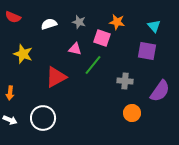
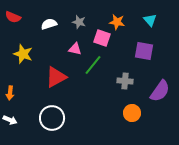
cyan triangle: moved 4 px left, 6 px up
purple square: moved 3 px left
white circle: moved 9 px right
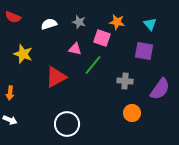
cyan triangle: moved 4 px down
purple semicircle: moved 2 px up
white circle: moved 15 px right, 6 px down
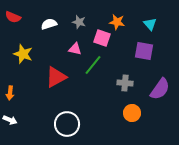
gray cross: moved 2 px down
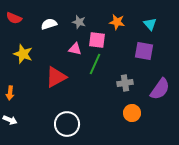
red semicircle: moved 1 px right, 1 px down
pink square: moved 5 px left, 2 px down; rotated 12 degrees counterclockwise
green line: moved 2 px right, 1 px up; rotated 15 degrees counterclockwise
gray cross: rotated 14 degrees counterclockwise
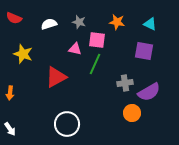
cyan triangle: rotated 24 degrees counterclockwise
purple semicircle: moved 11 px left, 3 px down; rotated 25 degrees clockwise
white arrow: moved 9 px down; rotated 32 degrees clockwise
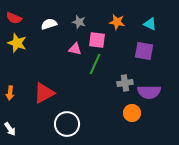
yellow star: moved 6 px left, 11 px up
red triangle: moved 12 px left, 16 px down
purple semicircle: rotated 30 degrees clockwise
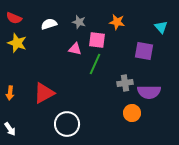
cyan triangle: moved 11 px right, 3 px down; rotated 24 degrees clockwise
